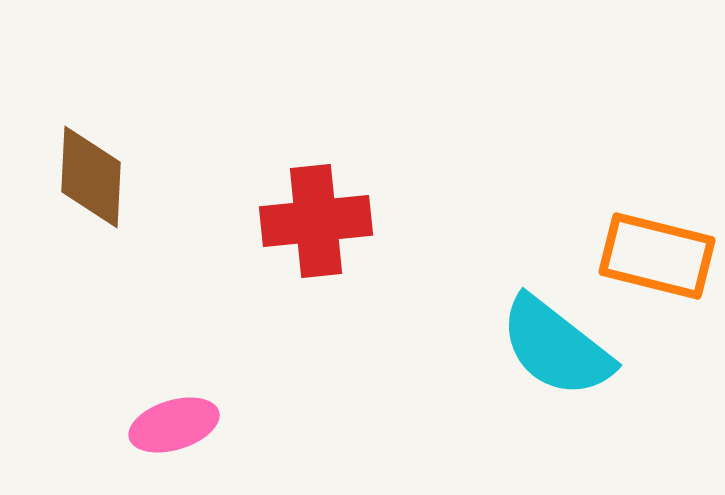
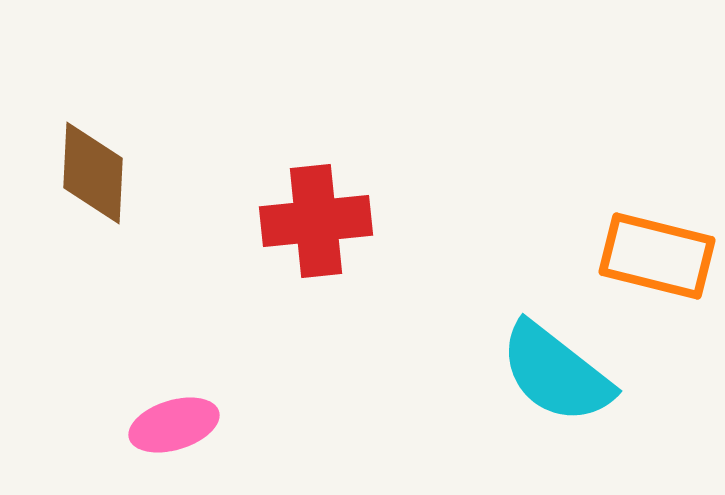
brown diamond: moved 2 px right, 4 px up
cyan semicircle: moved 26 px down
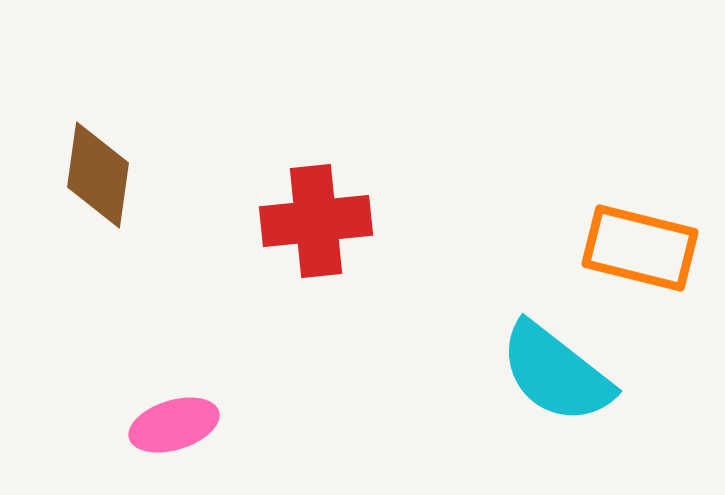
brown diamond: moved 5 px right, 2 px down; rotated 5 degrees clockwise
orange rectangle: moved 17 px left, 8 px up
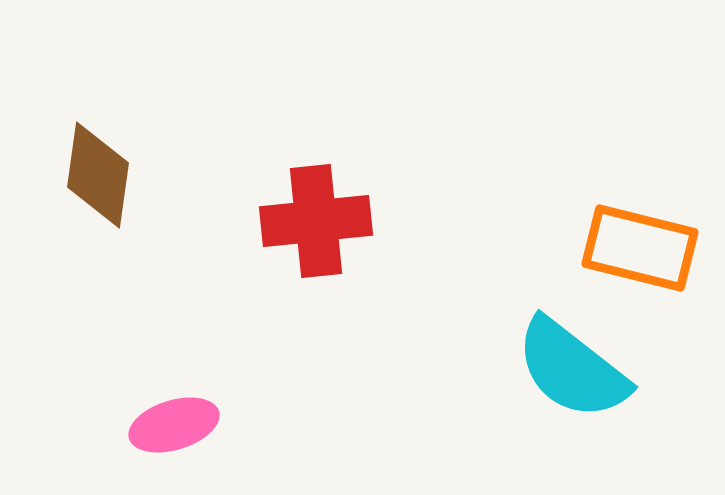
cyan semicircle: moved 16 px right, 4 px up
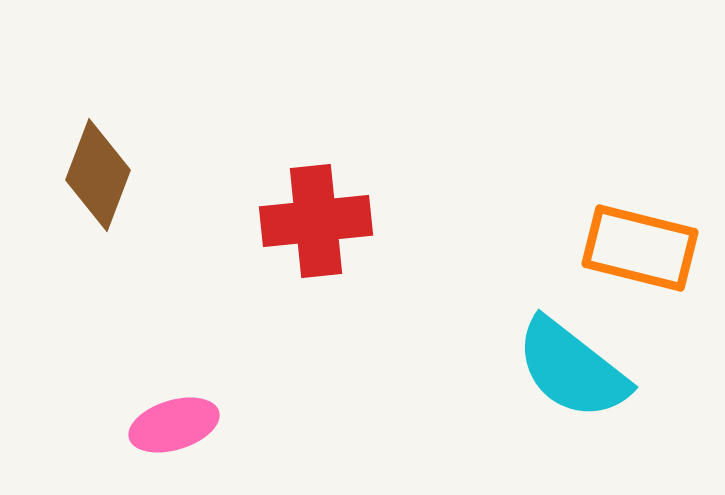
brown diamond: rotated 13 degrees clockwise
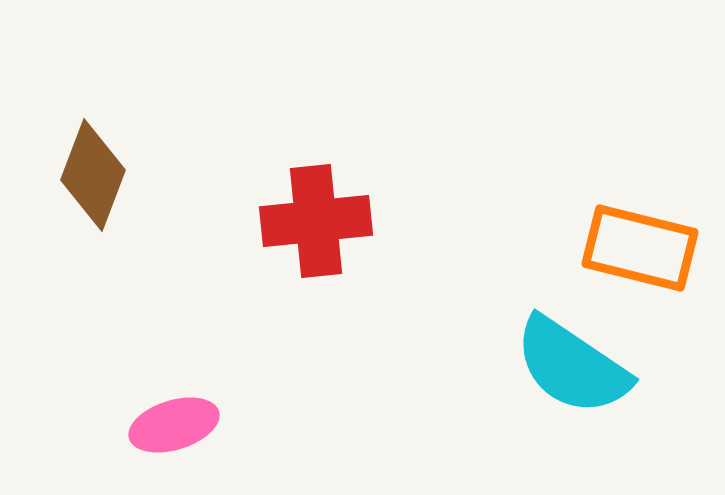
brown diamond: moved 5 px left
cyan semicircle: moved 3 px up; rotated 4 degrees counterclockwise
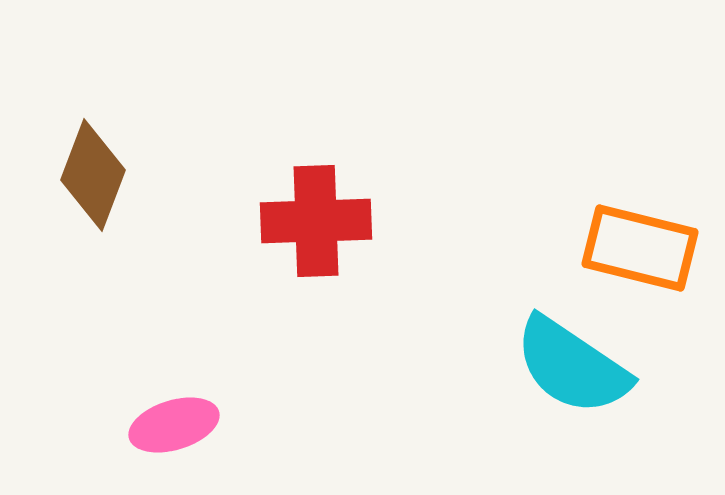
red cross: rotated 4 degrees clockwise
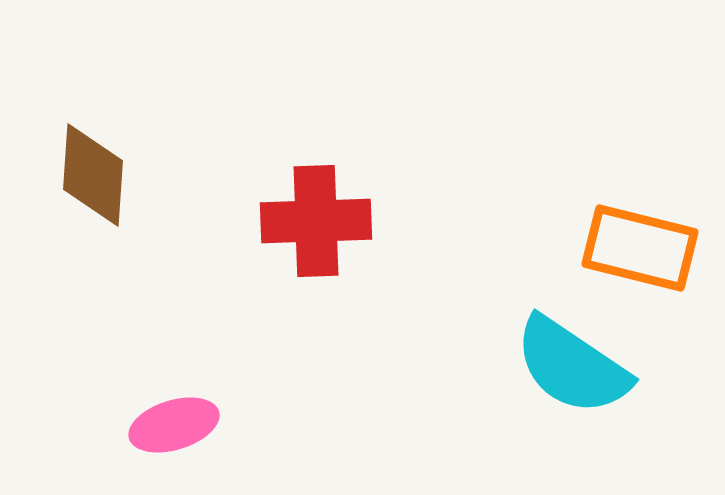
brown diamond: rotated 17 degrees counterclockwise
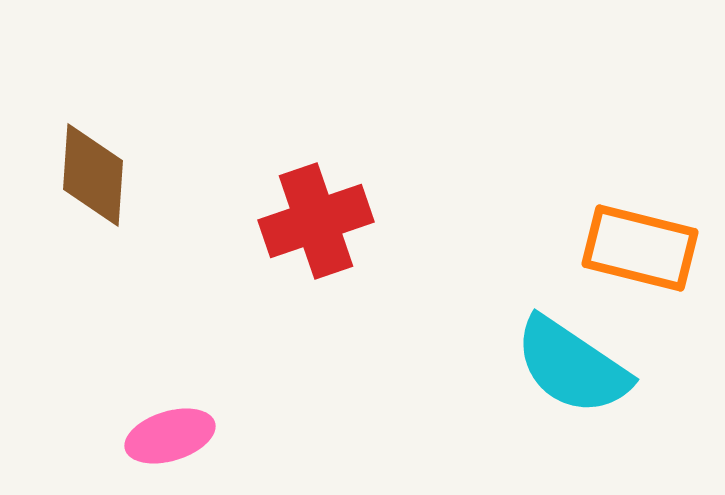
red cross: rotated 17 degrees counterclockwise
pink ellipse: moved 4 px left, 11 px down
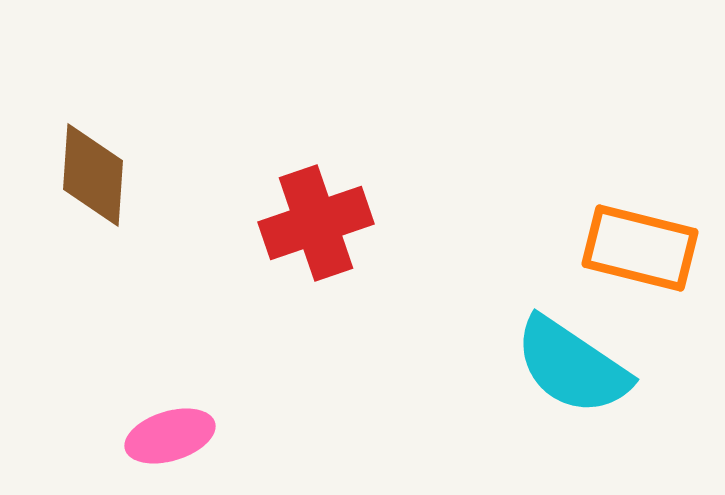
red cross: moved 2 px down
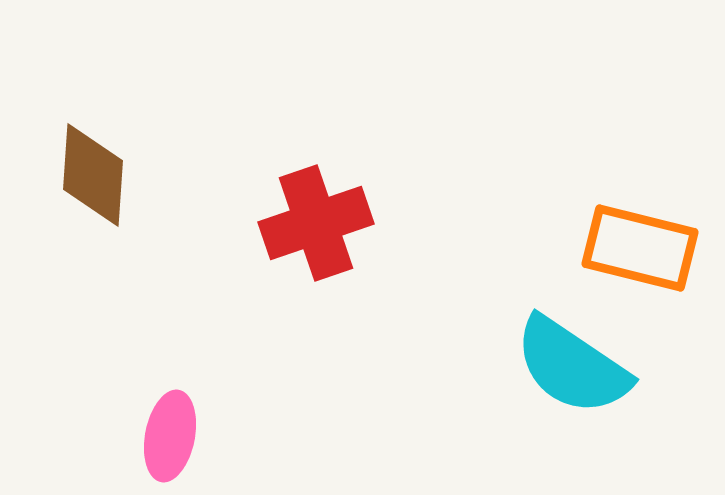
pink ellipse: rotated 62 degrees counterclockwise
